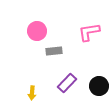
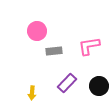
pink L-shape: moved 14 px down
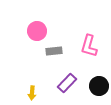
pink L-shape: rotated 65 degrees counterclockwise
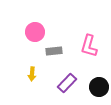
pink circle: moved 2 px left, 1 px down
black circle: moved 1 px down
yellow arrow: moved 19 px up
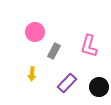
gray rectangle: rotated 56 degrees counterclockwise
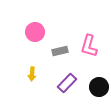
gray rectangle: moved 6 px right; rotated 49 degrees clockwise
